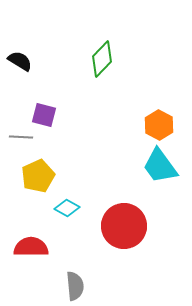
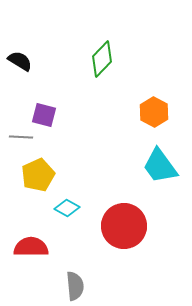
orange hexagon: moved 5 px left, 13 px up
yellow pentagon: moved 1 px up
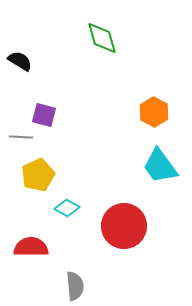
green diamond: moved 21 px up; rotated 60 degrees counterclockwise
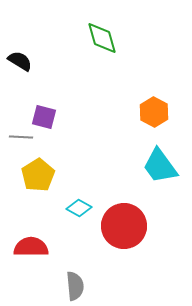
purple square: moved 2 px down
yellow pentagon: rotated 8 degrees counterclockwise
cyan diamond: moved 12 px right
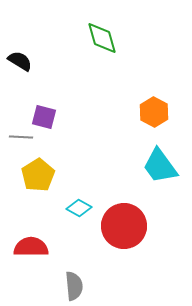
gray semicircle: moved 1 px left
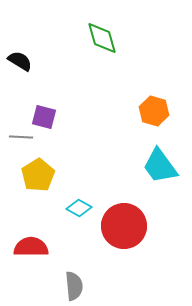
orange hexagon: moved 1 px up; rotated 12 degrees counterclockwise
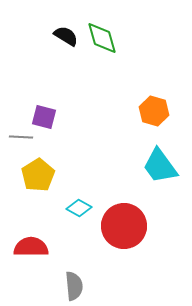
black semicircle: moved 46 px right, 25 px up
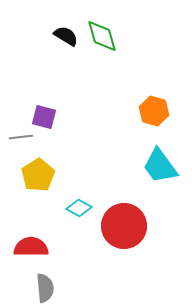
green diamond: moved 2 px up
gray line: rotated 10 degrees counterclockwise
gray semicircle: moved 29 px left, 2 px down
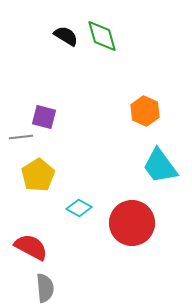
orange hexagon: moved 9 px left; rotated 8 degrees clockwise
red circle: moved 8 px right, 3 px up
red semicircle: rotated 28 degrees clockwise
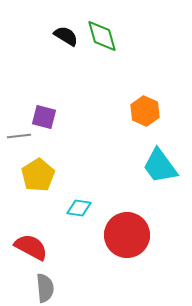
gray line: moved 2 px left, 1 px up
cyan diamond: rotated 20 degrees counterclockwise
red circle: moved 5 px left, 12 px down
